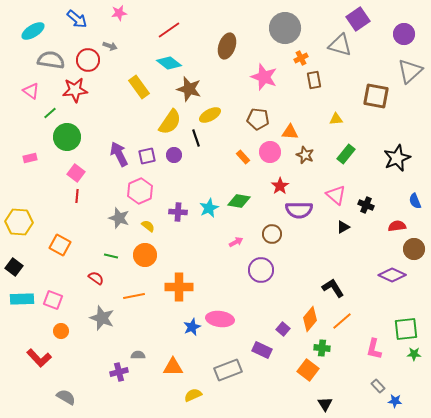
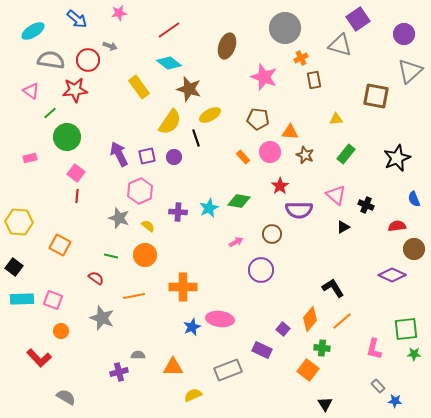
purple circle at (174, 155): moved 2 px down
blue semicircle at (415, 201): moved 1 px left, 2 px up
orange cross at (179, 287): moved 4 px right
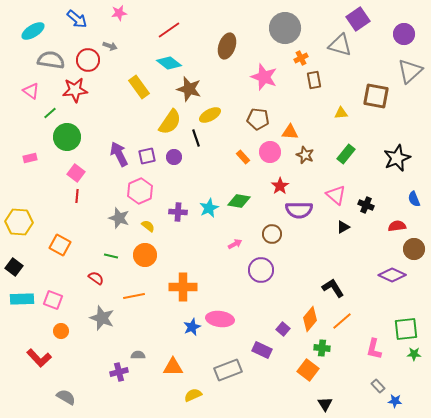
yellow triangle at (336, 119): moved 5 px right, 6 px up
pink arrow at (236, 242): moved 1 px left, 2 px down
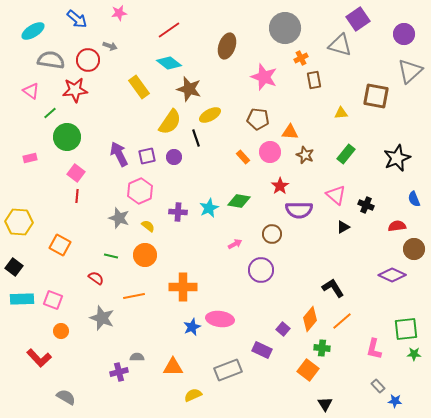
gray semicircle at (138, 355): moved 1 px left, 2 px down
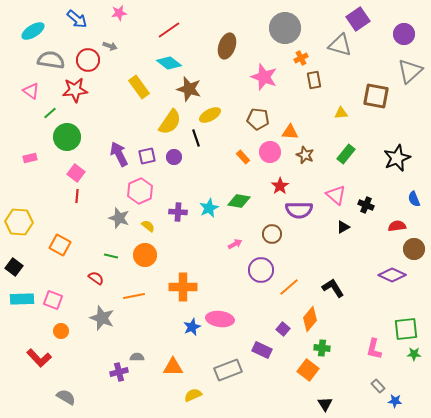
orange line at (342, 321): moved 53 px left, 34 px up
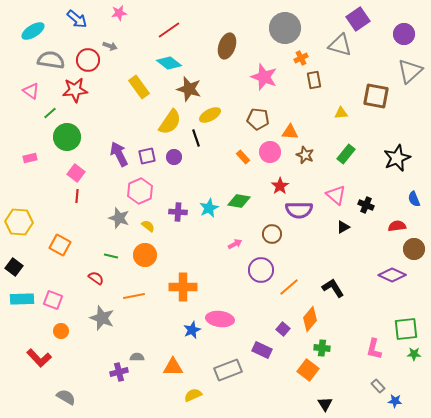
blue star at (192, 327): moved 3 px down
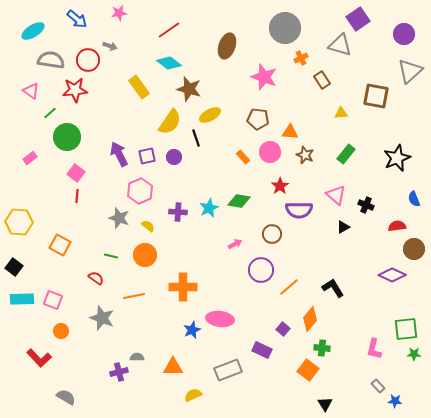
brown rectangle at (314, 80): moved 8 px right; rotated 24 degrees counterclockwise
pink rectangle at (30, 158): rotated 24 degrees counterclockwise
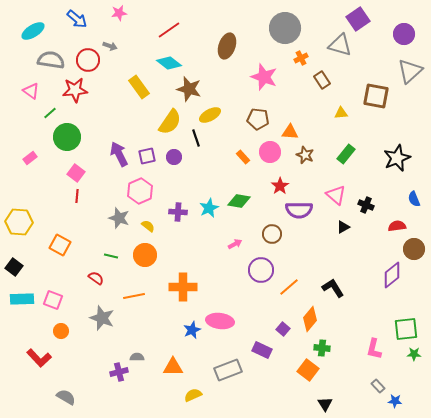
purple diamond at (392, 275): rotated 64 degrees counterclockwise
pink ellipse at (220, 319): moved 2 px down
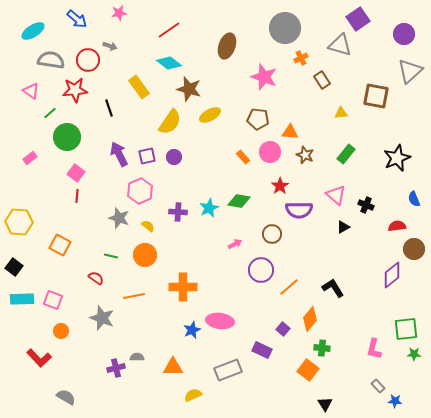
black line at (196, 138): moved 87 px left, 30 px up
purple cross at (119, 372): moved 3 px left, 4 px up
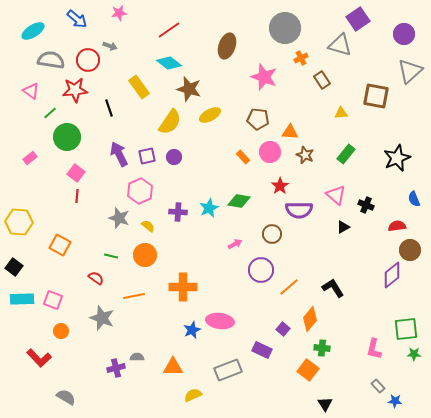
brown circle at (414, 249): moved 4 px left, 1 px down
